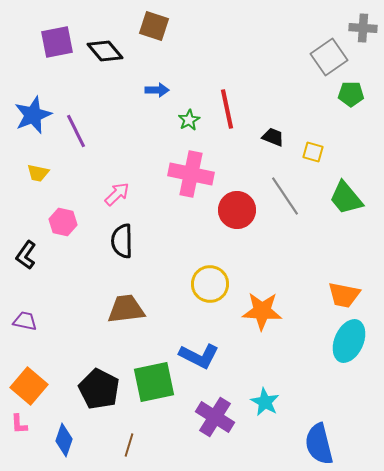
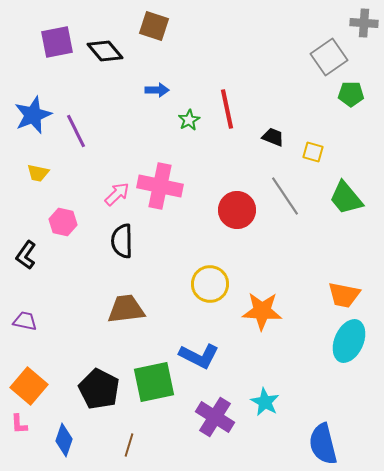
gray cross: moved 1 px right, 5 px up
pink cross: moved 31 px left, 12 px down
blue semicircle: moved 4 px right
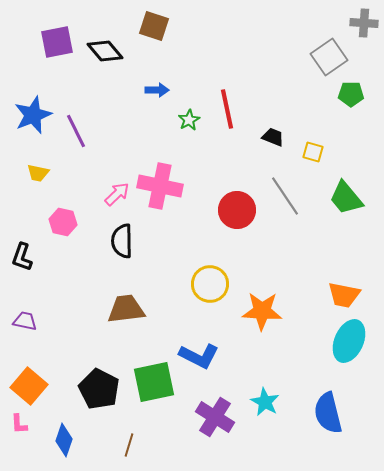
black L-shape: moved 4 px left, 2 px down; rotated 16 degrees counterclockwise
blue semicircle: moved 5 px right, 31 px up
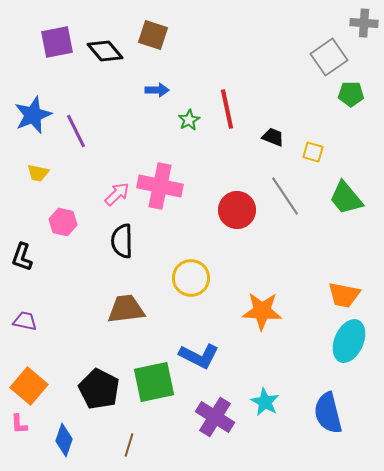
brown square: moved 1 px left, 9 px down
yellow circle: moved 19 px left, 6 px up
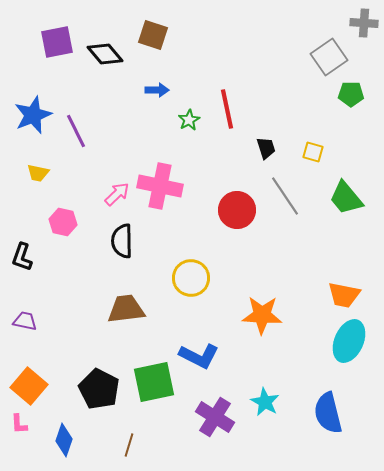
black diamond: moved 3 px down
black trapezoid: moved 7 px left, 11 px down; rotated 50 degrees clockwise
orange star: moved 4 px down
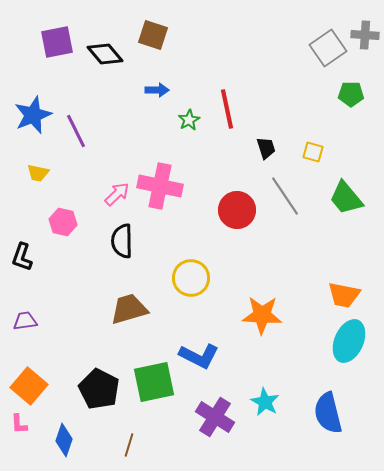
gray cross: moved 1 px right, 12 px down
gray square: moved 1 px left, 9 px up
brown trapezoid: moved 3 px right; rotated 9 degrees counterclockwise
purple trapezoid: rotated 20 degrees counterclockwise
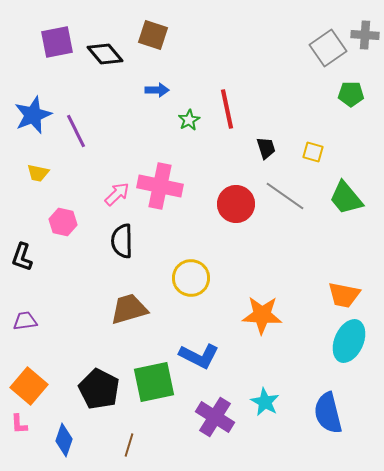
gray line: rotated 21 degrees counterclockwise
red circle: moved 1 px left, 6 px up
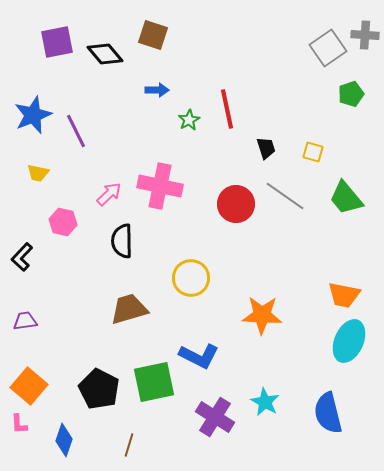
green pentagon: rotated 20 degrees counterclockwise
pink arrow: moved 8 px left
black L-shape: rotated 24 degrees clockwise
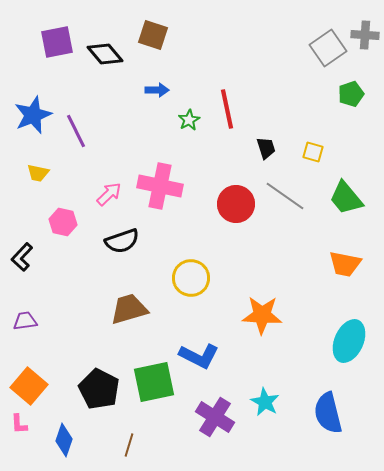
black semicircle: rotated 108 degrees counterclockwise
orange trapezoid: moved 1 px right, 31 px up
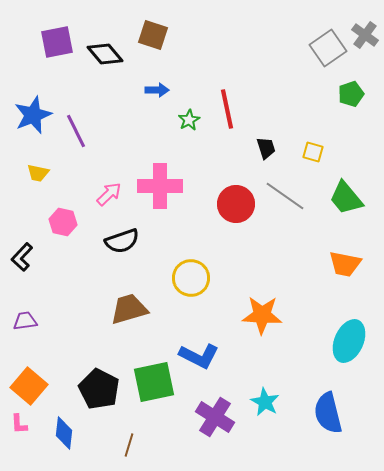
gray cross: rotated 32 degrees clockwise
pink cross: rotated 12 degrees counterclockwise
blue diamond: moved 7 px up; rotated 12 degrees counterclockwise
